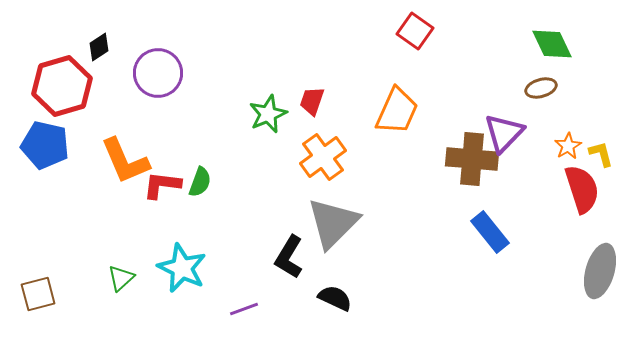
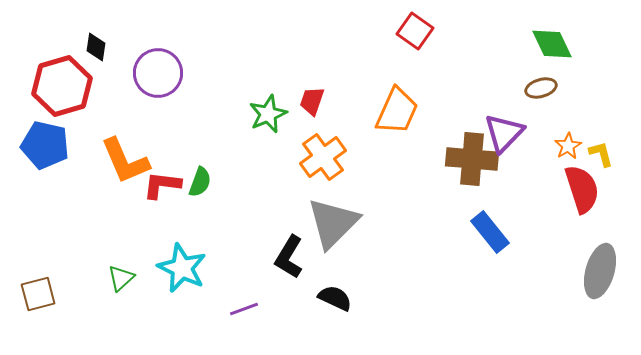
black diamond: moved 3 px left; rotated 48 degrees counterclockwise
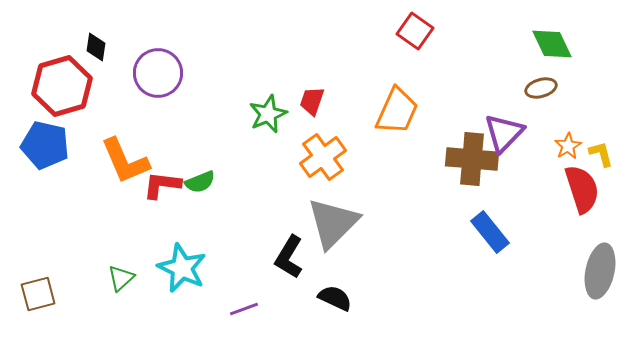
green semicircle: rotated 48 degrees clockwise
gray ellipse: rotated 4 degrees counterclockwise
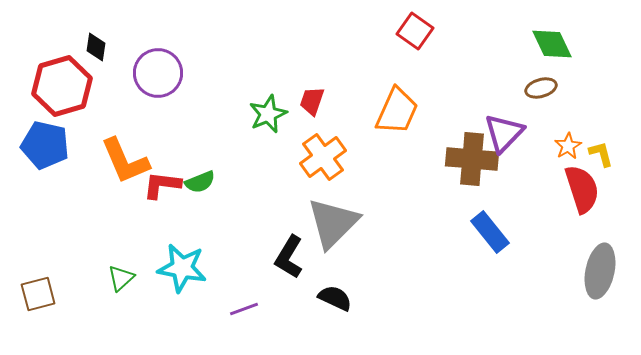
cyan star: rotated 15 degrees counterclockwise
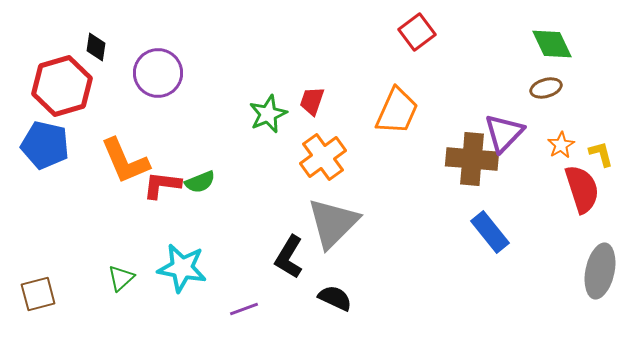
red square: moved 2 px right, 1 px down; rotated 18 degrees clockwise
brown ellipse: moved 5 px right
orange star: moved 7 px left, 1 px up
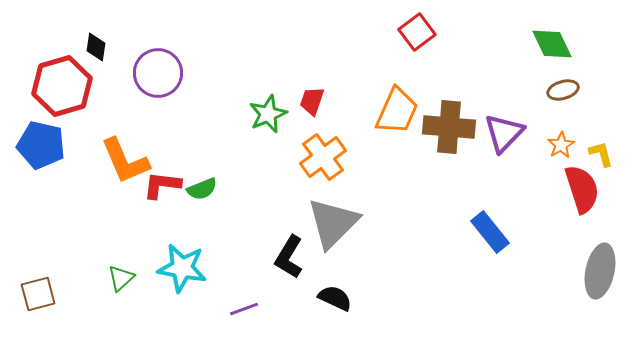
brown ellipse: moved 17 px right, 2 px down
blue pentagon: moved 4 px left
brown cross: moved 23 px left, 32 px up
green semicircle: moved 2 px right, 7 px down
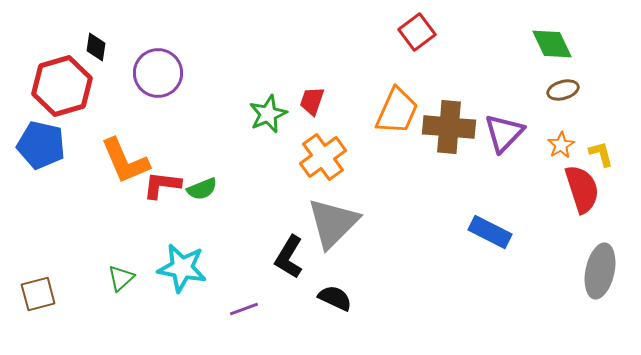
blue rectangle: rotated 24 degrees counterclockwise
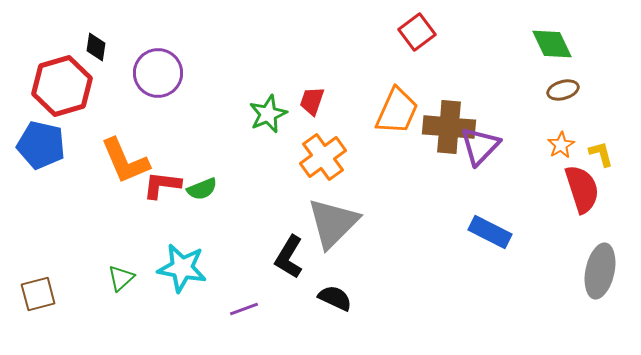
purple triangle: moved 24 px left, 13 px down
